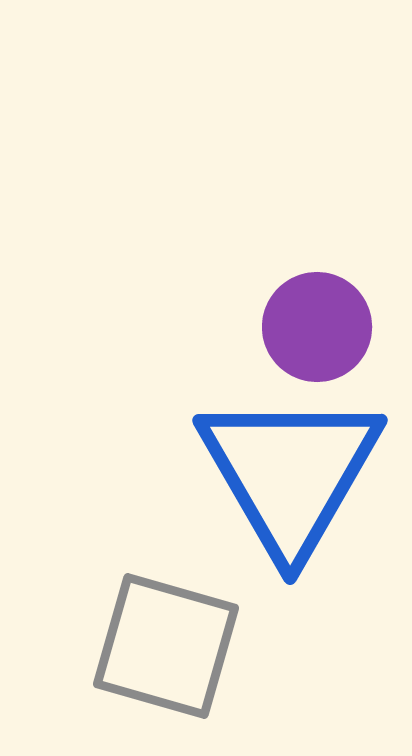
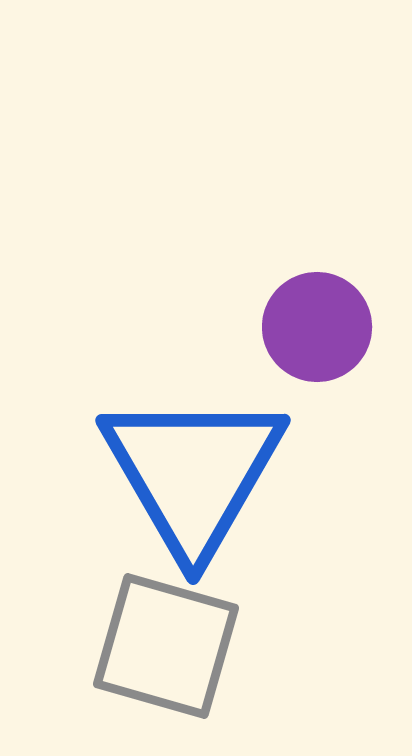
blue triangle: moved 97 px left
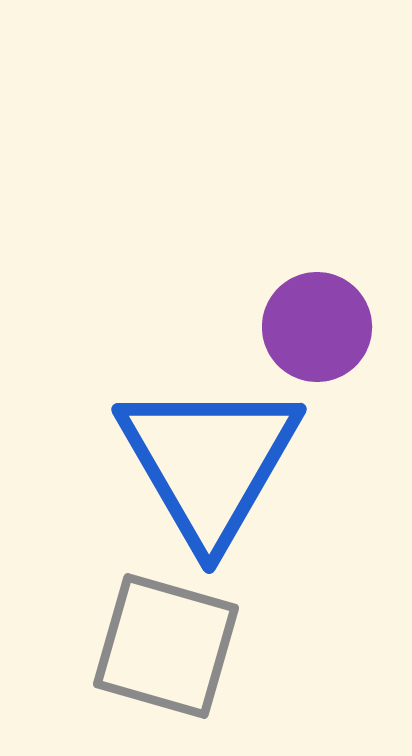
blue triangle: moved 16 px right, 11 px up
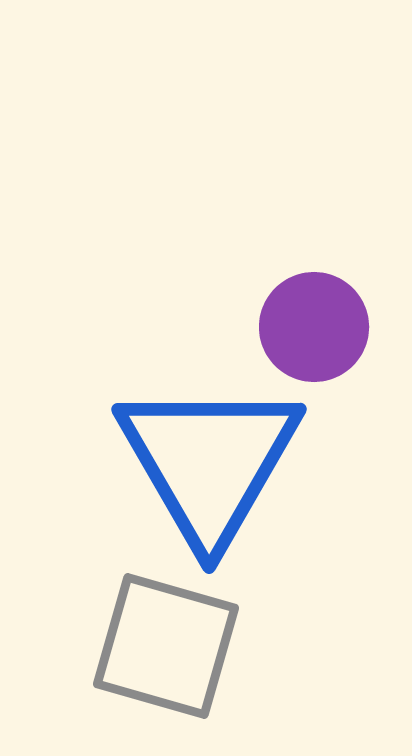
purple circle: moved 3 px left
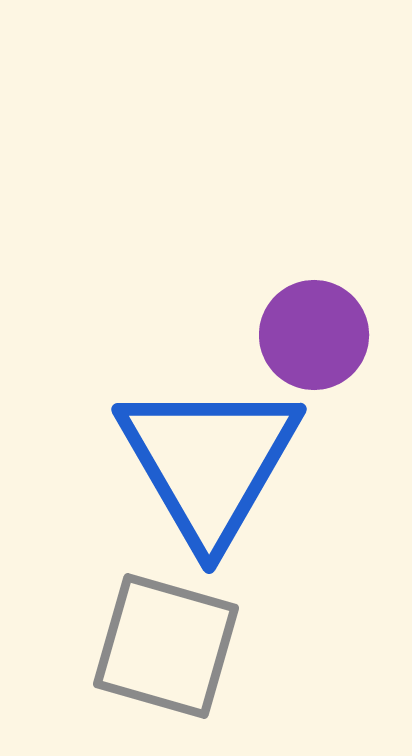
purple circle: moved 8 px down
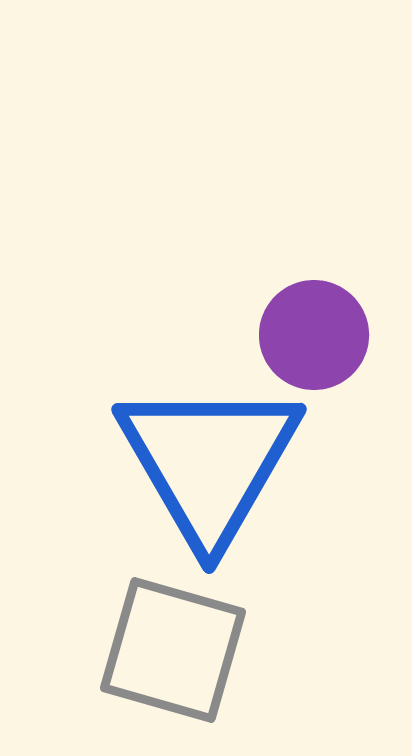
gray square: moved 7 px right, 4 px down
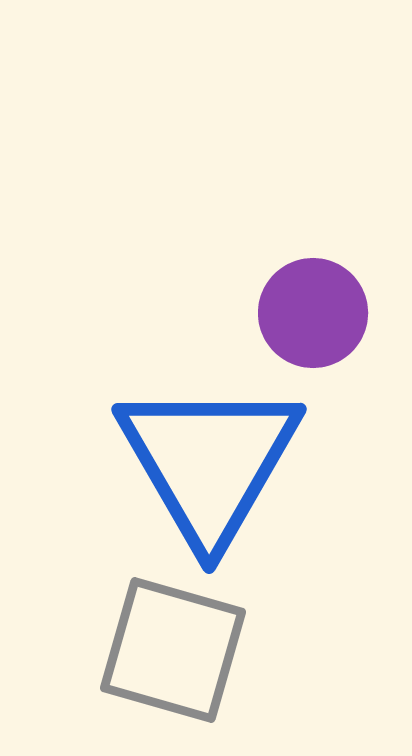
purple circle: moved 1 px left, 22 px up
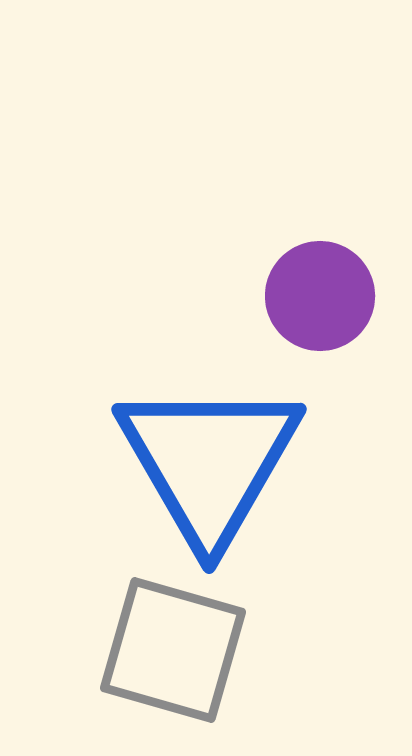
purple circle: moved 7 px right, 17 px up
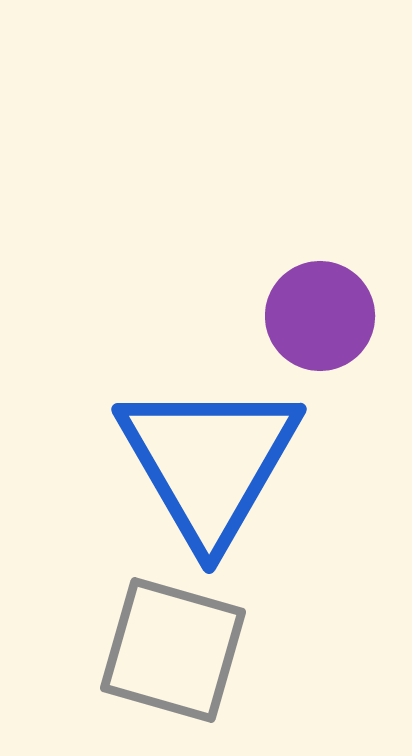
purple circle: moved 20 px down
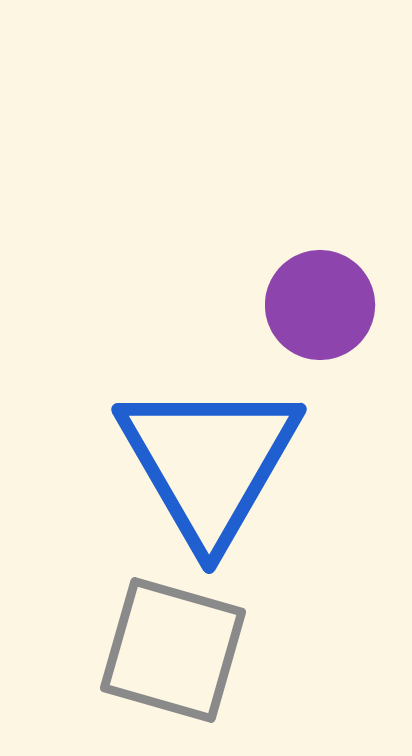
purple circle: moved 11 px up
